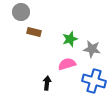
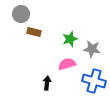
gray circle: moved 2 px down
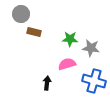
green star: rotated 21 degrees clockwise
gray star: moved 1 px left, 1 px up
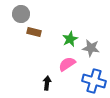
green star: rotated 28 degrees counterclockwise
pink semicircle: rotated 18 degrees counterclockwise
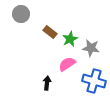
brown rectangle: moved 16 px right; rotated 24 degrees clockwise
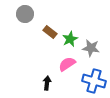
gray circle: moved 4 px right
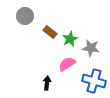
gray circle: moved 2 px down
